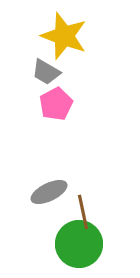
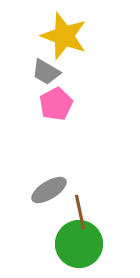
gray ellipse: moved 2 px up; rotated 6 degrees counterclockwise
brown line: moved 3 px left
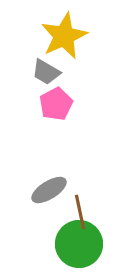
yellow star: rotated 27 degrees clockwise
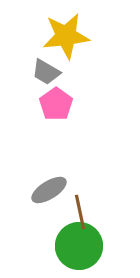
yellow star: moved 2 px right; rotated 18 degrees clockwise
pink pentagon: rotated 8 degrees counterclockwise
green circle: moved 2 px down
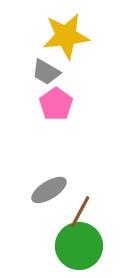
brown line: rotated 40 degrees clockwise
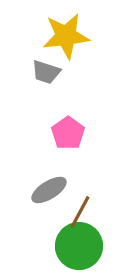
gray trapezoid: rotated 12 degrees counterclockwise
pink pentagon: moved 12 px right, 29 px down
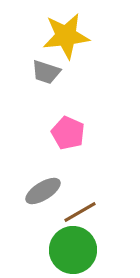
pink pentagon: rotated 12 degrees counterclockwise
gray ellipse: moved 6 px left, 1 px down
brown line: rotated 32 degrees clockwise
green circle: moved 6 px left, 4 px down
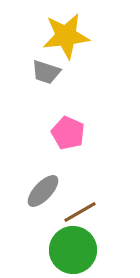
gray ellipse: rotated 15 degrees counterclockwise
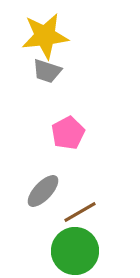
yellow star: moved 21 px left
gray trapezoid: moved 1 px right, 1 px up
pink pentagon: rotated 20 degrees clockwise
green circle: moved 2 px right, 1 px down
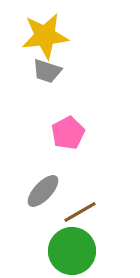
green circle: moved 3 px left
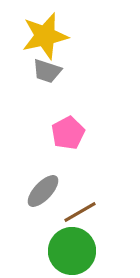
yellow star: rotated 6 degrees counterclockwise
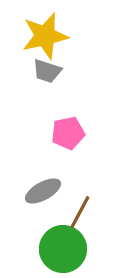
pink pentagon: rotated 16 degrees clockwise
gray ellipse: rotated 18 degrees clockwise
brown line: rotated 32 degrees counterclockwise
green circle: moved 9 px left, 2 px up
